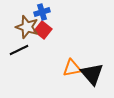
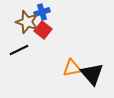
brown star: moved 5 px up
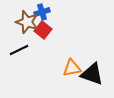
black triangle: rotated 30 degrees counterclockwise
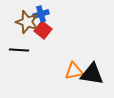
blue cross: moved 1 px left, 2 px down
black line: rotated 30 degrees clockwise
orange triangle: moved 2 px right, 3 px down
black triangle: rotated 10 degrees counterclockwise
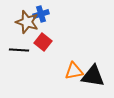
red square: moved 12 px down
black triangle: moved 1 px right, 2 px down
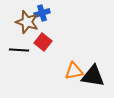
blue cross: moved 1 px right, 1 px up
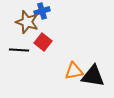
blue cross: moved 2 px up
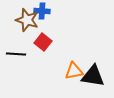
blue cross: rotated 21 degrees clockwise
brown star: moved 2 px up
black line: moved 3 px left, 4 px down
